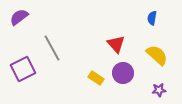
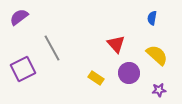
purple circle: moved 6 px right
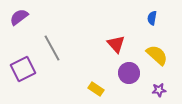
yellow rectangle: moved 11 px down
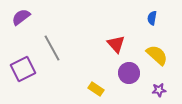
purple semicircle: moved 2 px right
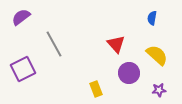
gray line: moved 2 px right, 4 px up
yellow rectangle: rotated 35 degrees clockwise
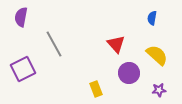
purple semicircle: rotated 42 degrees counterclockwise
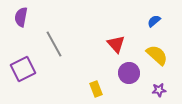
blue semicircle: moved 2 px right, 3 px down; rotated 40 degrees clockwise
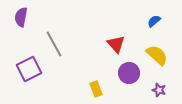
purple square: moved 6 px right
purple star: rotated 24 degrees clockwise
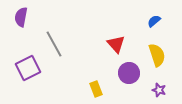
yellow semicircle: rotated 30 degrees clockwise
purple square: moved 1 px left, 1 px up
